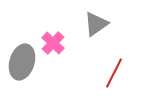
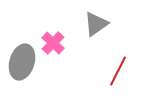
red line: moved 4 px right, 2 px up
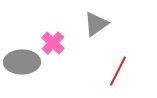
gray ellipse: rotated 72 degrees clockwise
